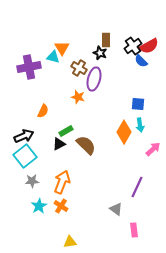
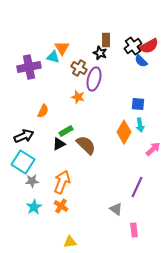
cyan square: moved 2 px left, 6 px down; rotated 20 degrees counterclockwise
cyan star: moved 5 px left, 1 px down
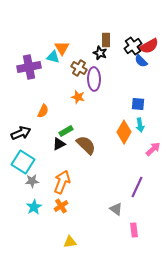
purple ellipse: rotated 15 degrees counterclockwise
black arrow: moved 3 px left, 3 px up
orange cross: rotated 24 degrees clockwise
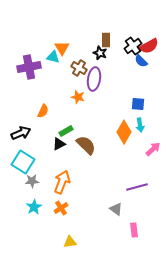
purple ellipse: rotated 10 degrees clockwise
purple line: rotated 50 degrees clockwise
orange cross: moved 2 px down
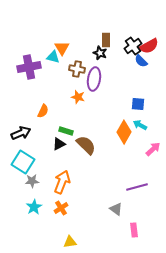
brown cross: moved 2 px left, 1 px down; rotated 21 degrees counterclockwise
cyan arrow: rotated 128 degrees clockwise
green rectangle: rotated 48 degrees clockwise
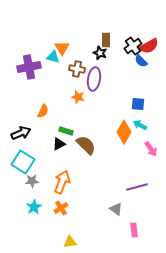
pink arrow: moved 2 px left; rotated 98 degrees clockwise
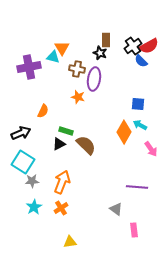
purple line: rotated 20 degrees clockwise
